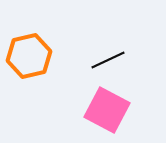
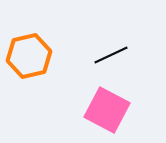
black line: moved 3 px right, 5 px up
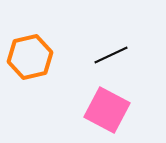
orange hexagon: moved 1 px right, 1 px down
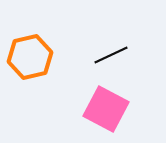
pink square: moved 1 px left, 1 px up
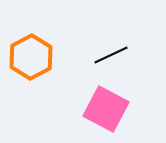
orange hexagon: moved 1 px right; rotated 15 degrees counterclockwise
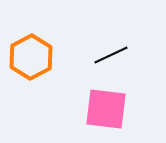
pink square: rotated 21 degrees counterclockwise
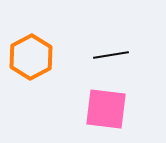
black line: rotated 16 degrees clockwise
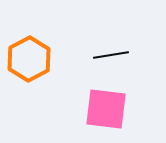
orange hexagon: moved 2 px left, 2 px down
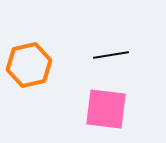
orange hexagon: moved 6 px down; rotated 15 degrees clockwise
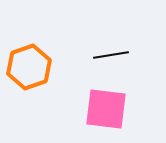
orange hexagon: moved 2 px down; rotated 6 degrees counterclockwise
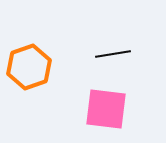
black line: moved 2 px right, 1 px up
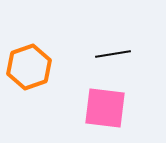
pink square: moved 1 px left, 1 px up
